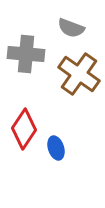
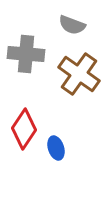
gray semicircle: moved 1 px right, 3 px up
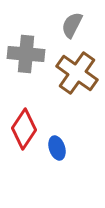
gray semicircle: rotated 96 degrees clockwise
brown cross: moved 2 px left, 1 px up
blue ellipse: moved 1 px right
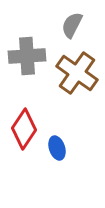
gray cross: moved 1 px right, 2 px down; rotated 9 degrees counterclockwise
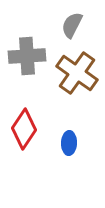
blue ellipse: moved 12 px right, 5 px up; rotated 20 degrees clockwise
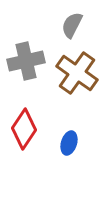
gray cross: moved 1 px left, 5 px down; rotated 9 degrees counterclockwise
blue ellipse: rotated 15 degrees clockwise
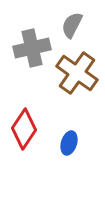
gray cross: moved 6 px right, 13 px up
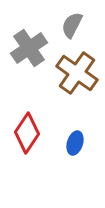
gray cross: moved 3 px left; rotated 21 degrees counterclockwise
red diamond: moved 3 px right, 4 px down
blue ellipse: moved 6 px right
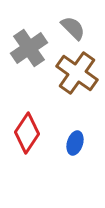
gray semicircle: moved 1 px right, 3 px down; rotated 108 degrees clockwise
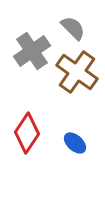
gray cross: moved 3 px right, 3 px down
brown cross: moved 1 px up
blue ellipse: rotated 65 degrees counterclockwise
